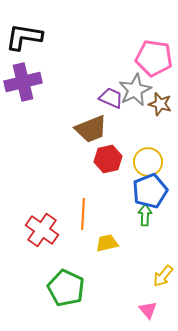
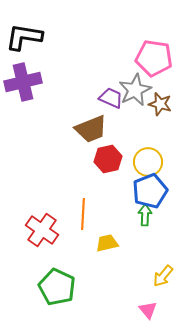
green pentagon: moved 9 px left, 1 px up
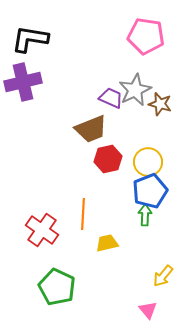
black L-shape: moved 6 px right, 2 px down
pink pentagon: moved 8 px left, 22 px up
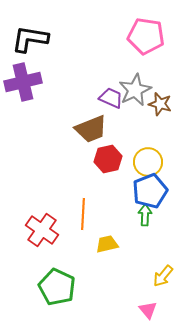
yellow trapezoid: moved 1 px down
